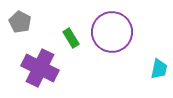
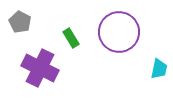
purple circle: moved 7 px right
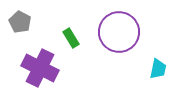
cyan trapezoid: moved 1 px left
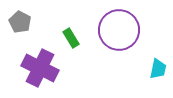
purple circle: moved 2 px up
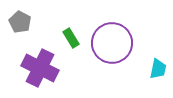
purple circle: moved 7 px left, 13 px down
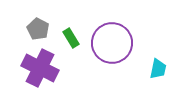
gray pentagon: moved 18 px right, 7 px down
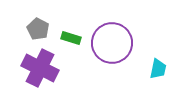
green rectangle: rotated 42 degrees counterclockwise
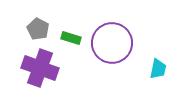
purple cross: rotated 6 degrees counterclockwise
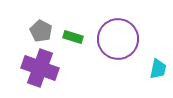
gray pentagon: moved 3 px right, 2 px down
green rectangle: moved 2 px right, 1 px up
purple circle: moved 6 px right, 4 px up
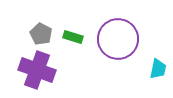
gray pentagon: moved 3 px down
purple cross: moved 3 px left, 2 px down
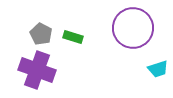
purple circle: moved 15 px right, 11 px up
cyan trapezoid: rotated 60 degrees clockwise
